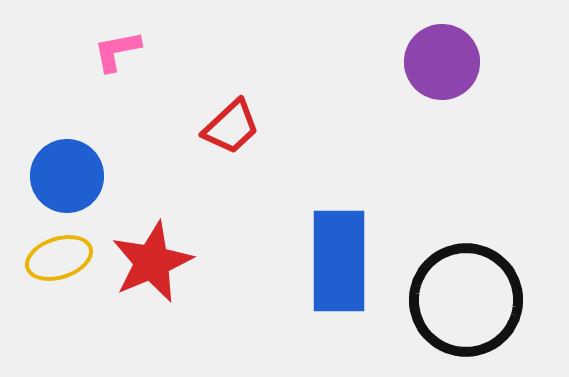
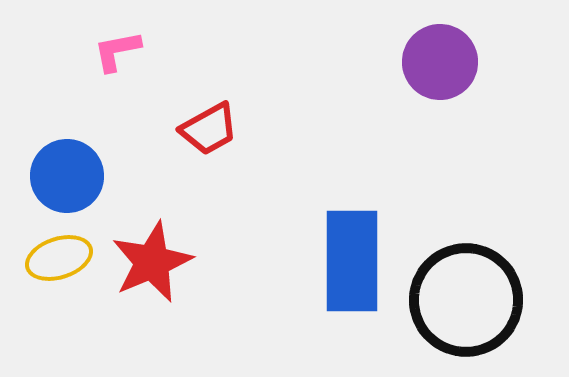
purple circle: moved 2 px left
red trapezoid: moved 22 px left, 2 px down; rotated 14 degrees clockwise
blue rectangle: moved 13 px right
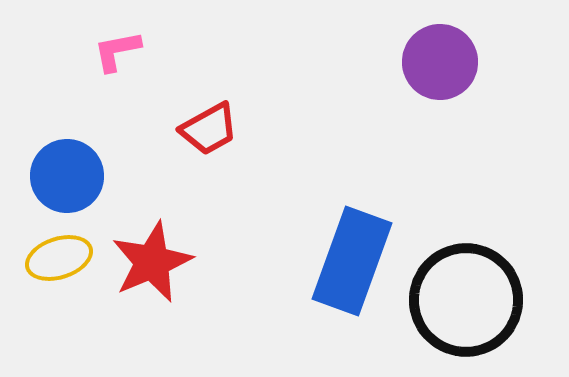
blue rectangle: rotated 20 degrees clockwise
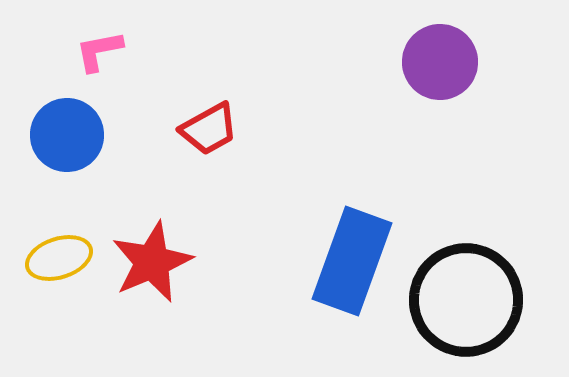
pink L-shape: moved 18 px left
blue circle: moved 41 px up
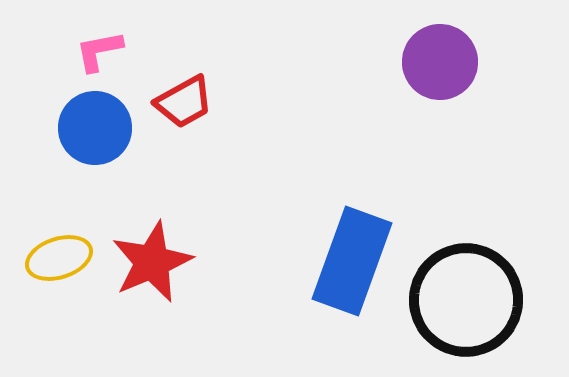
red trapezoid: moved 25 px left, 27 px up
blue circle: moved 28 px right, 7 px up
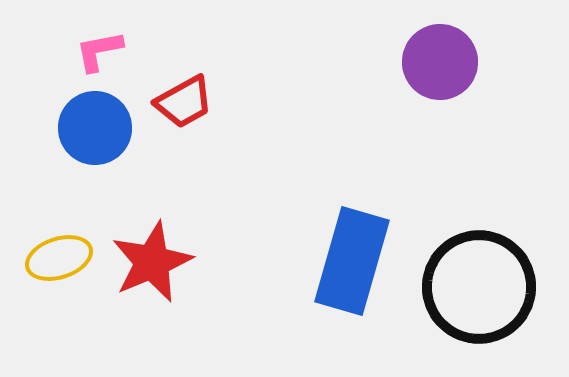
blue rectangle: rotated 4 degrees counterclockwise
black circle: moved 13 px right, 13 px up
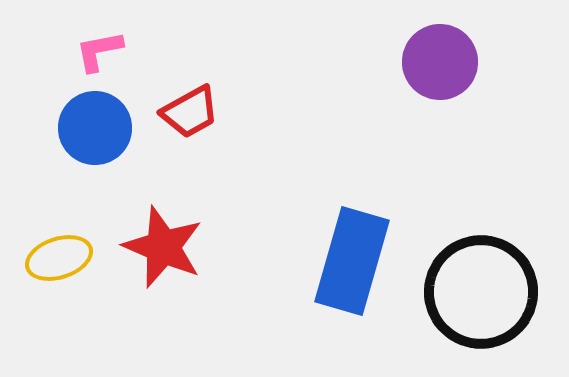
red trapezoid: moved 6 px right, 10 px down
red star: moved 11 px right, 15 px up; rotated 26 degrees counterclockwise
black circle: moved 2 px right, 5 px down
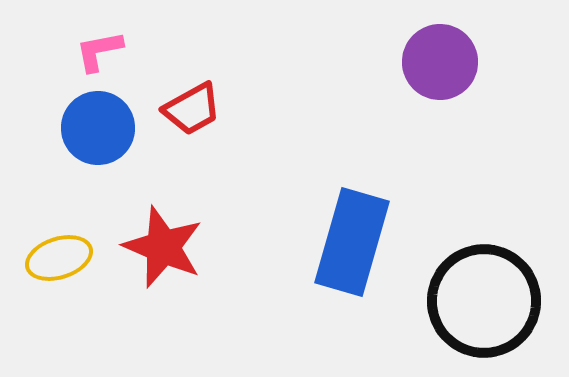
red trapezoid: moved 2 px right, 3 px up
blue circle: moved 3 px right
blue rectangle: moved 19 px up
black circle: moved 3 px right, 9 px down
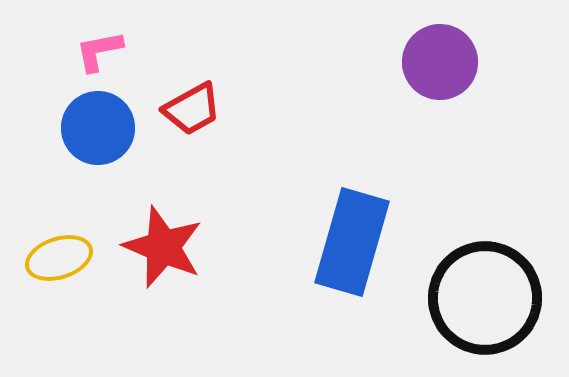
black circle: moved 1 px right, 3 px up
